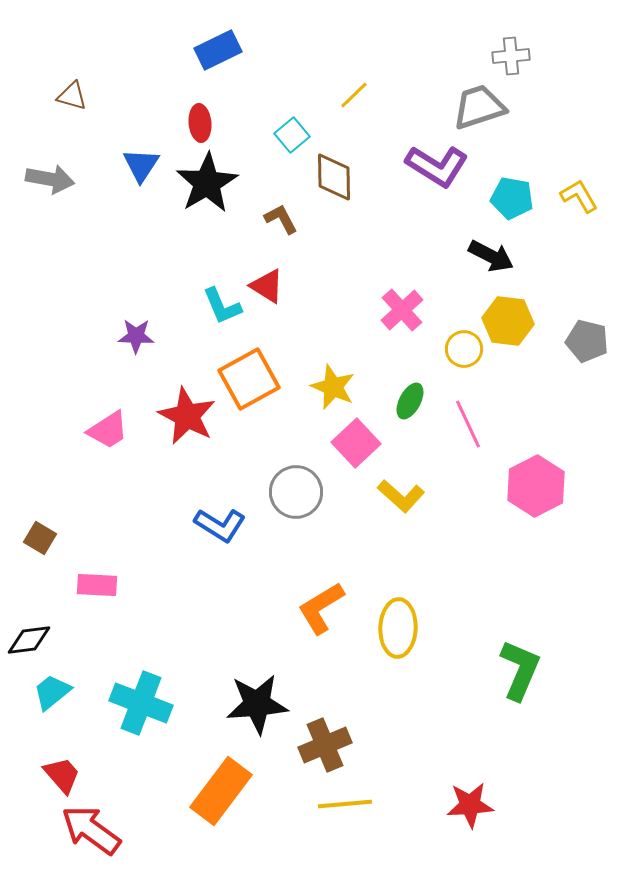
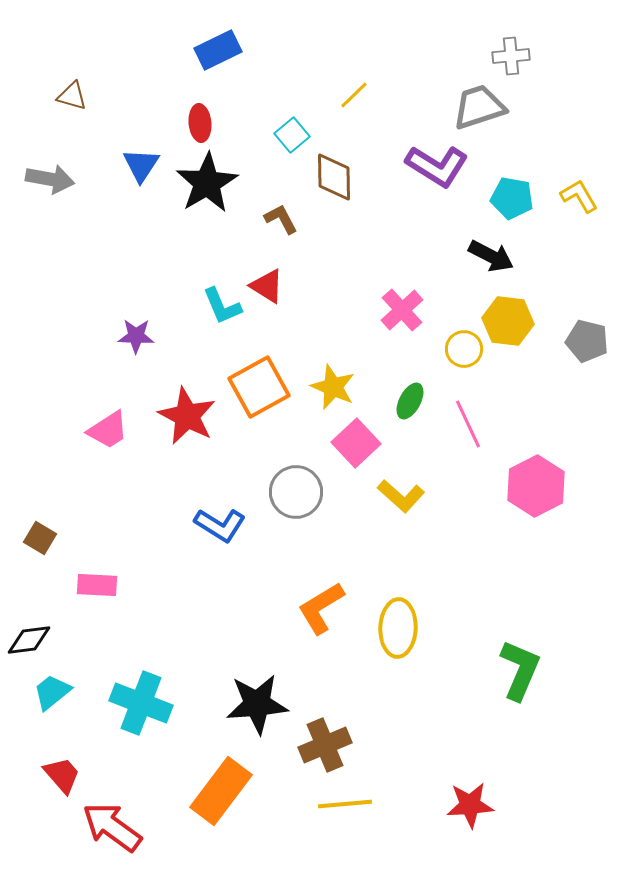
orange square at (249, 379): moved 10 px right, 8 px down
red arrow at (91, 830): moved 21 px right, 3 px up
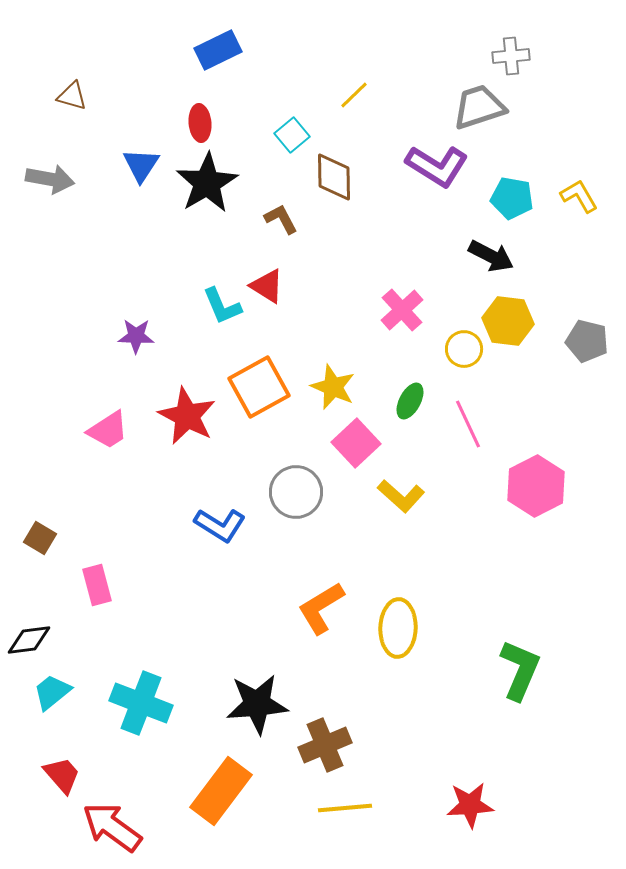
pink rectangle at (97, 585): rotated 72 degrees clockwise
yellow line at (345, 804): moved 4 px down
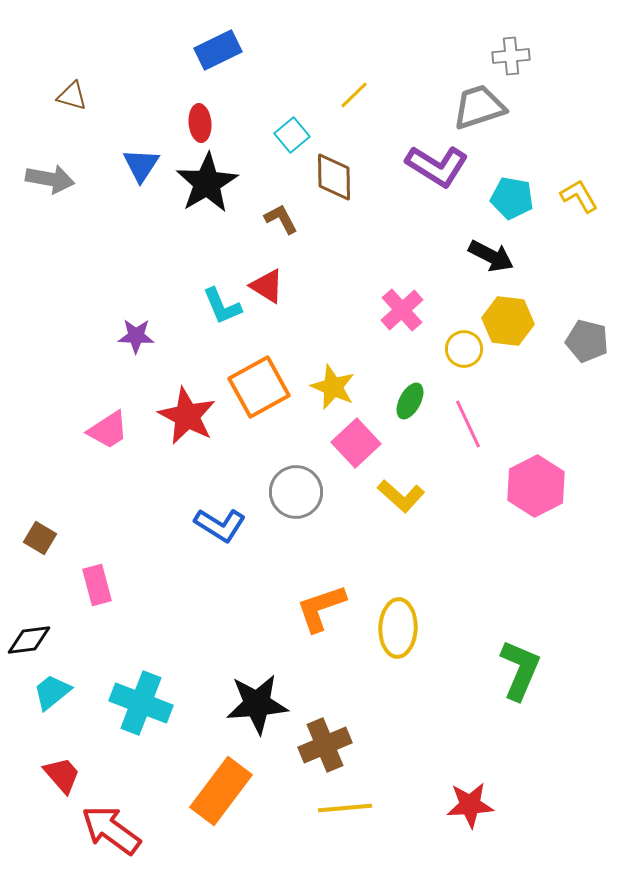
orange L-shape at (321, 608): rotated 12 degrees clockwise
red arrow at (112, 827): moved 1 px left, 3 px down
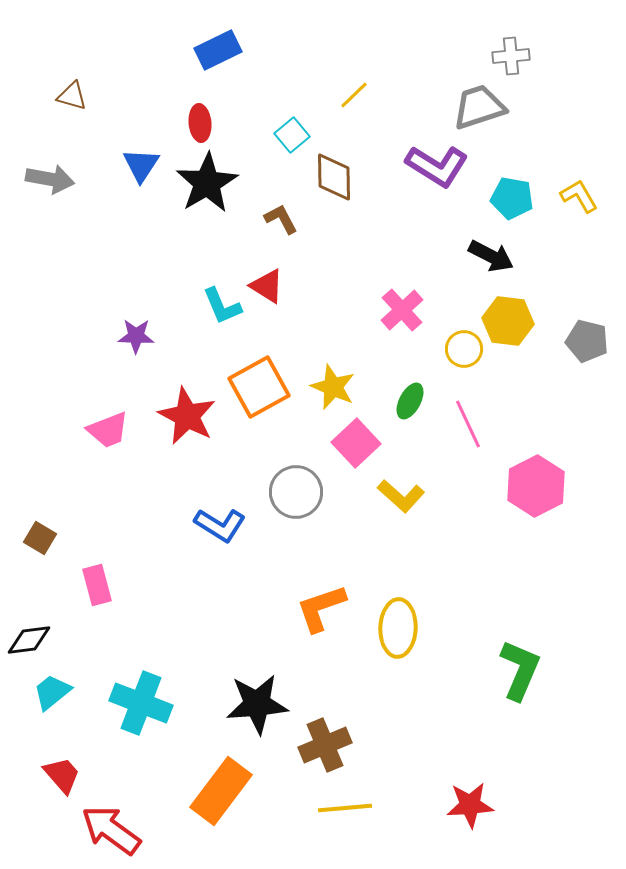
pink trapezoid at (108, 430): rotated 12 degrees clockwise
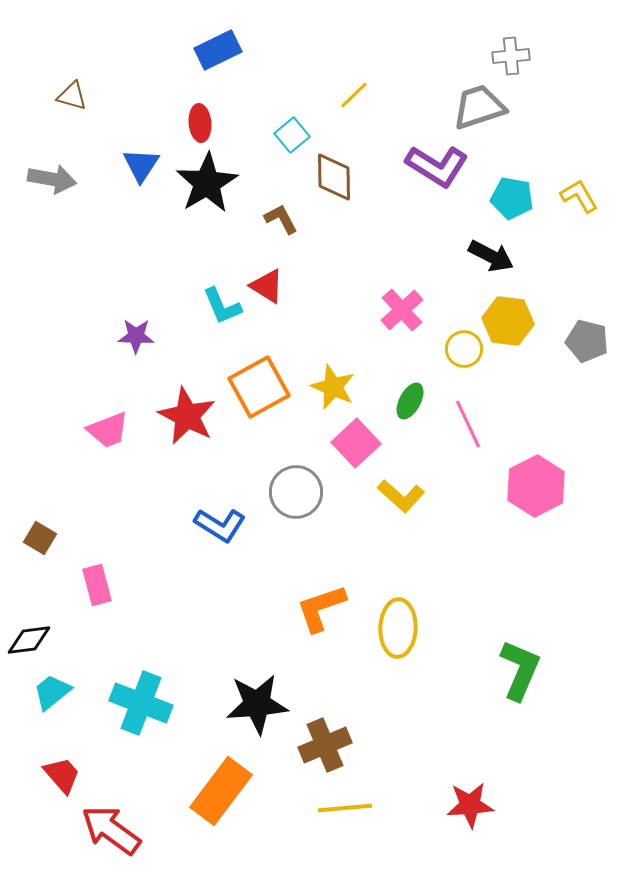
gray arrow at (50, 179): moved 2 px right
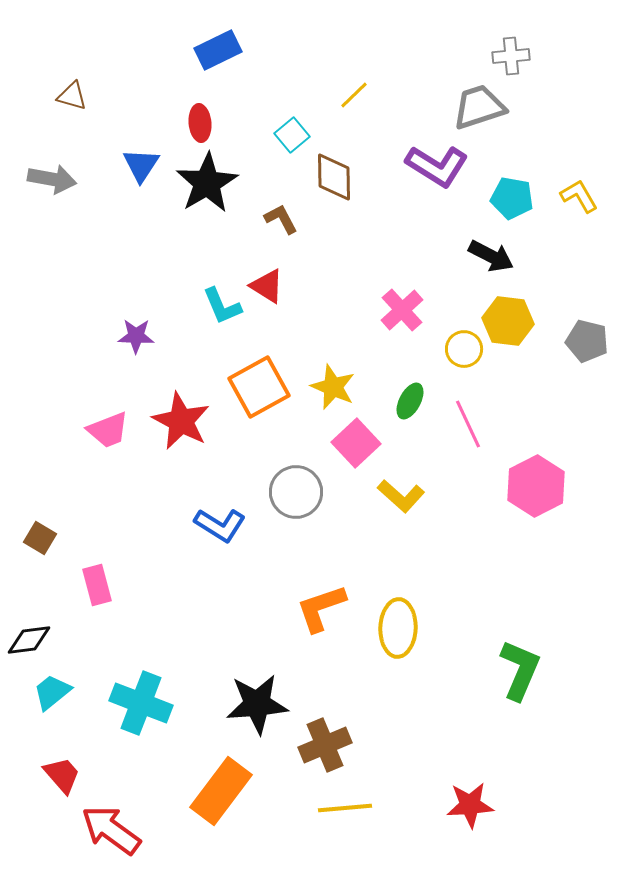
red star at (187, 416): moved 6 px left, 5 px down
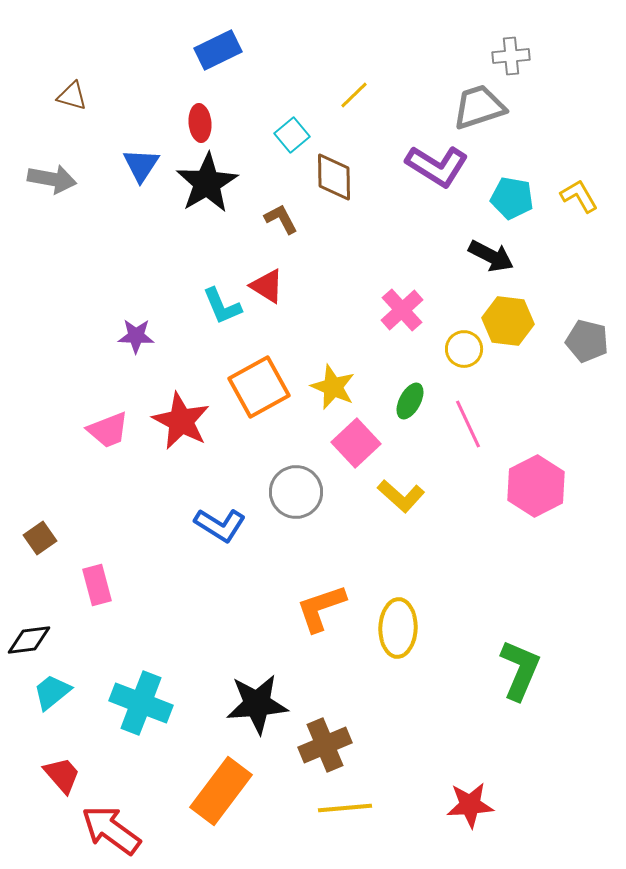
brown square at (40, 538): rotated 24 degrees clockwise
